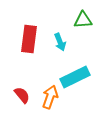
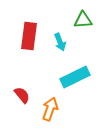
red rectangle: moved 3 px up
orange arrow: moved 12 px down
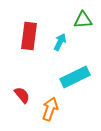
cyan arrow: rotated 132 degrees counterclockwise
